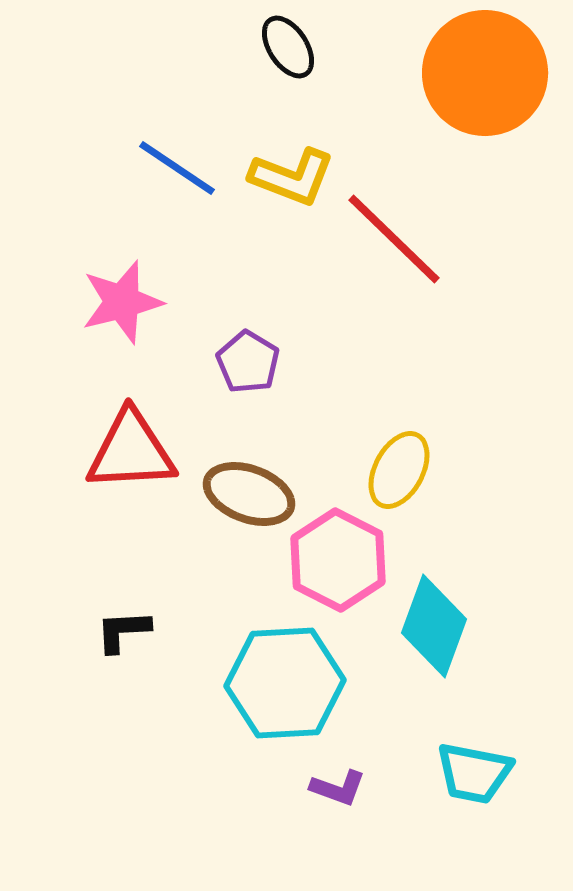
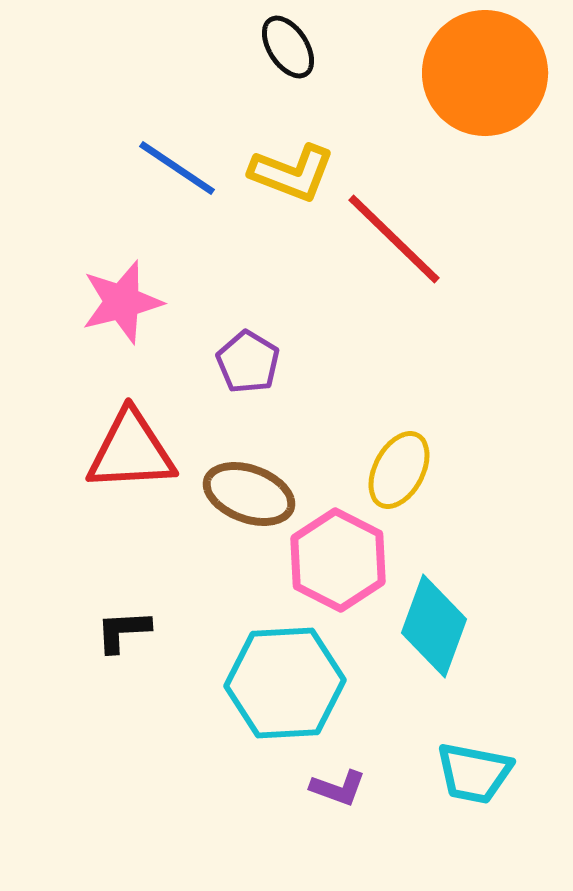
yellow L-shape: moved 4 px up
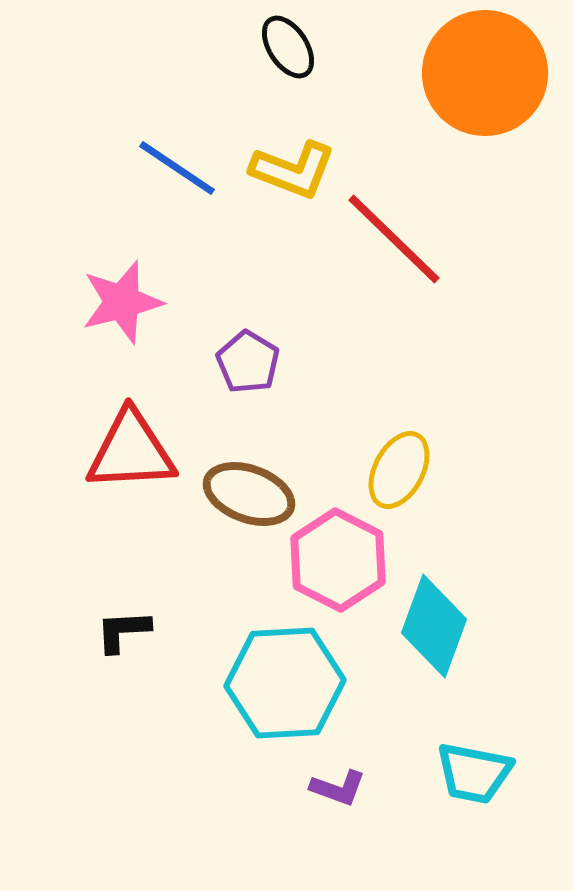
yellow L-shape: moved 1 px right, 3 px up
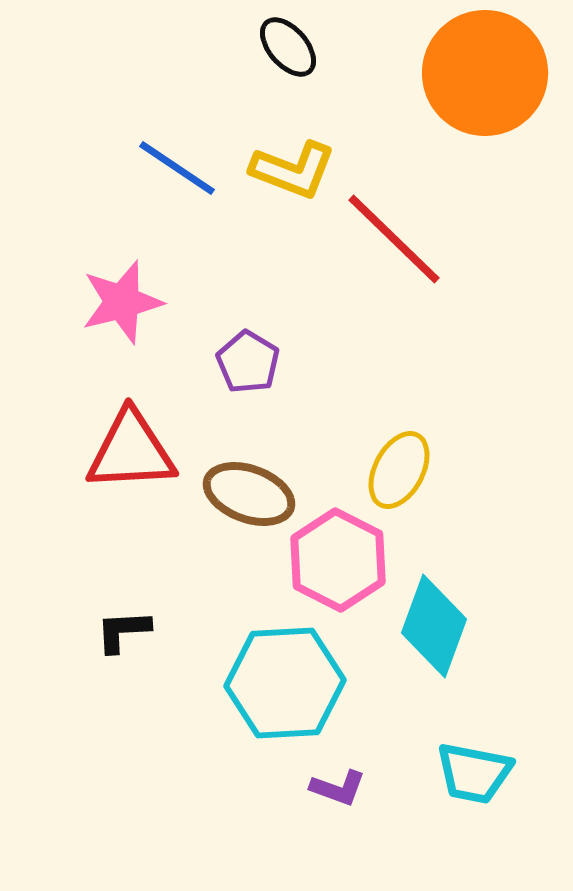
black ellipse: rotated 8 degrees counterclockwise
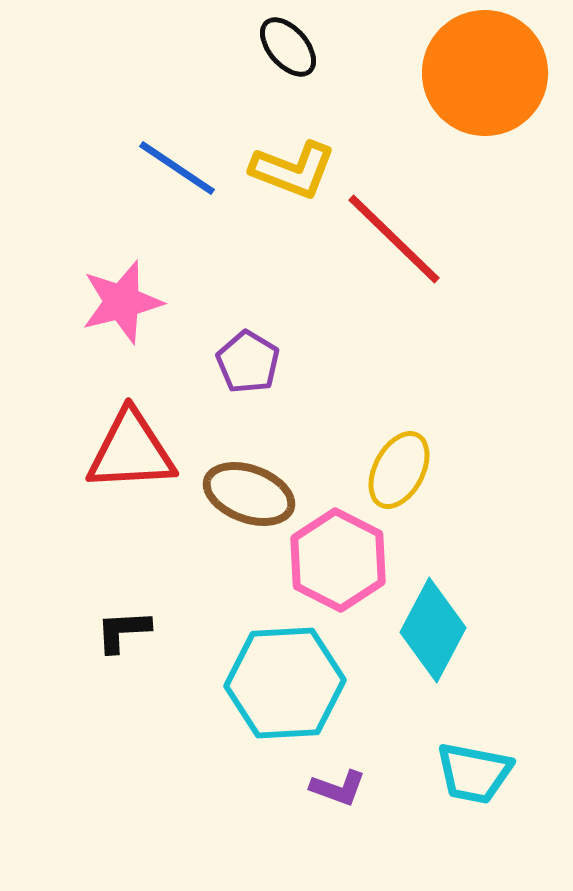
cyan diamond: moved 1 px left, 4 px down; rotated 8 degrees clockwise
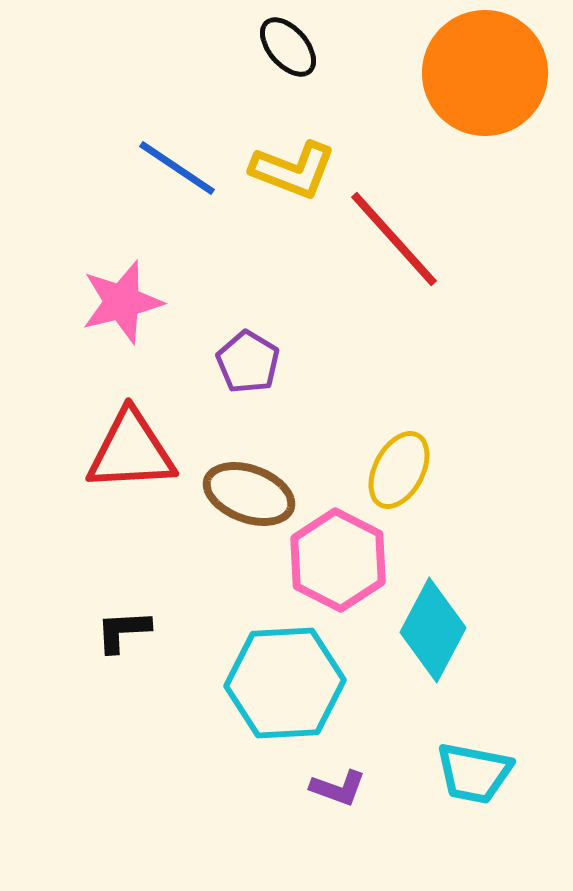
red line: rotated 4 degrees clockwise
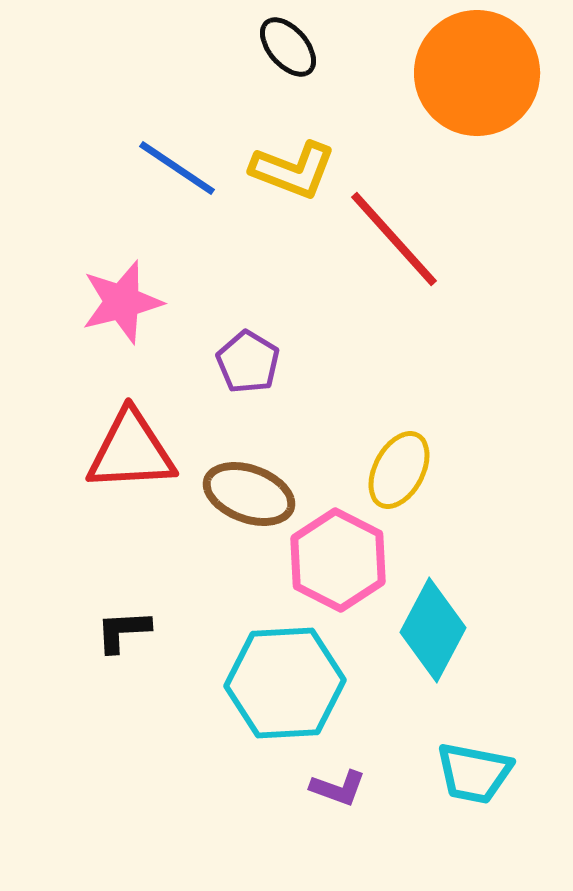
orange circle: moved 8 px left
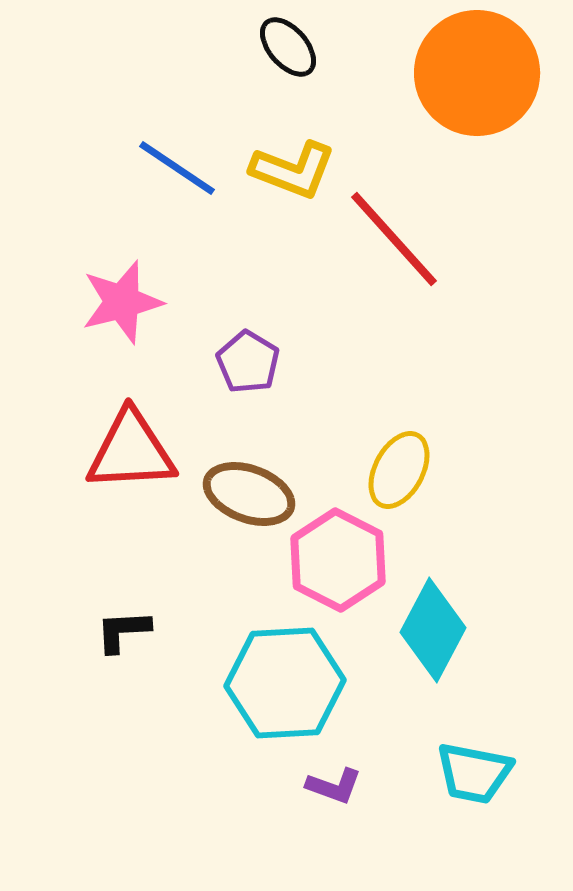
purple L-shape: moved 4 px left, 2 px up
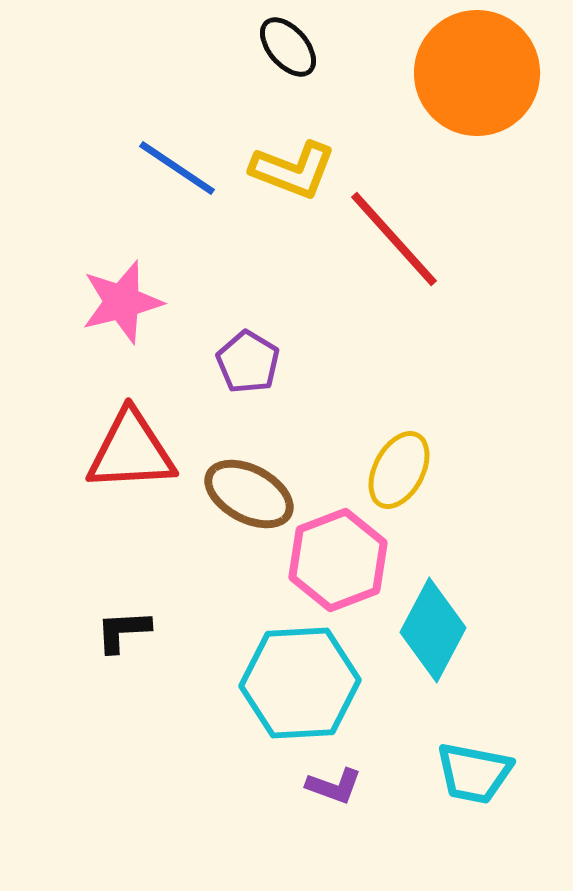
brown ellipse: rotated 8 degrees clockwise
pink hexagon: rotated 12 degrees clockwise
cyan hexagon: moved 15 px right
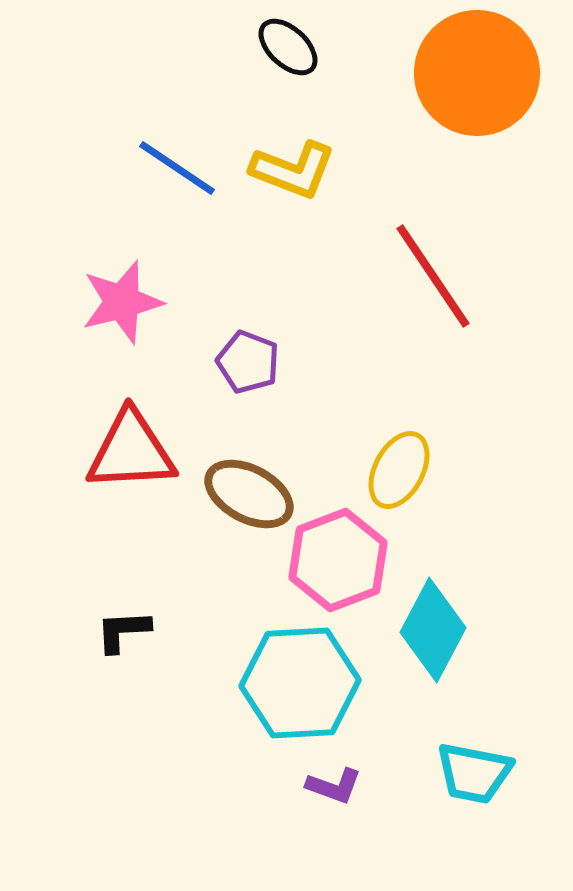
black ellipse: rotated 6 degrees counterclockwise
red line: moved 39 px right, 37 px down; rotated 8 degrees clockwise
purple pentagon: rotated 10 degrees counterclockwise
